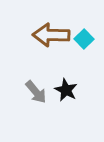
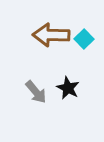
black star: moved 2 px right, 2 px up
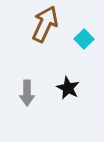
brown arrow: moved 6 px left, 11 px up; rotated 114 degrees clockwise
gray arrow: moved 9 px left, 1 px down; rotated 40 degrees clockwise
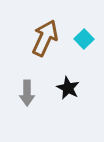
brown arrow: moved 14 px down
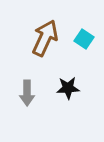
cyan square: rotated 12 degrees counterclockwise
black star: rotated 30 degrees counterclockwise
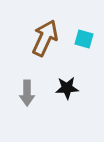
cyan square: rotated 18 degrees counterclockwise
black star: moved 1 px left
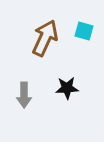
cyan square: moved 8 px up
gray arrow: moved 3 px left, 2 px down
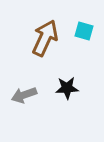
gray arrow: rotated 70 degrees clockwise
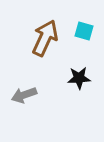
black star: moved 12 px right, 10 px up
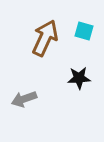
gray arrow: moved 4 px down
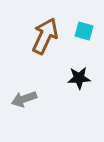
brown arrow: moved 2 px up
